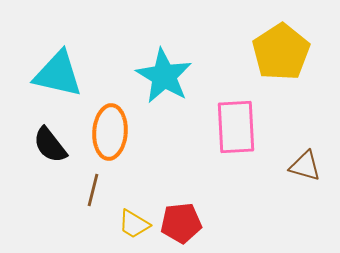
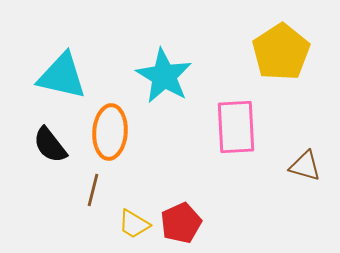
cyan triangle: moved 4 px right, 2 px down
red pentagon: rotated 18 degrees counterclockwise
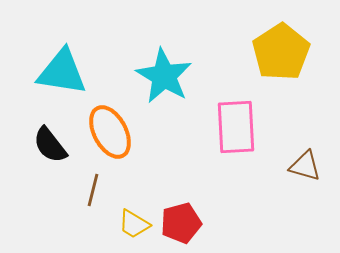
cyan triangle: moved 4 px up; rotated 4 degrees counterclockwise
orange ellipse: rotated 32 degrees counterclockwise
red pentagon: rotated 9 degrees clockwise
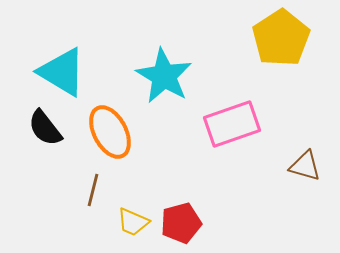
yellow pentagon: moved 14 px up
cyan triangle: rotated 22 degrees clockwise
pink rectangle: moved 4 px left, 3 px up; rotated 74 degrees clockwise
black semicircle: moved 5 px left, 17 px up
yellow trapezoid: moved 1 px left, 2 px up; rotated 8 degrees counterclockwise
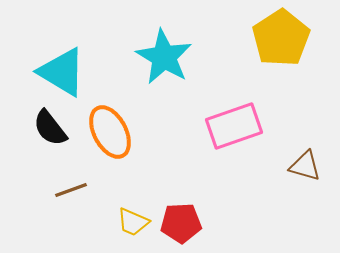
cyan star: moved 19 px up
pink rectangle: moved 2 px right, 2 px down
black semicircle: moved 5 px right
brown line: moved 22 px left; rotated 56 degrees clockwise
red pentagon: rotated 12 degrees clockwise
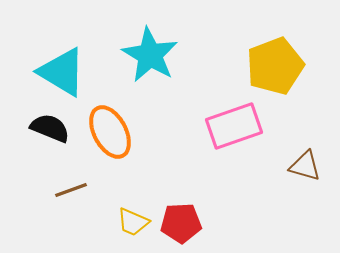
yellow pentagon: moved 6 px left, 28 px down; rotated 12 degrees clockwise
cyan star: moved 14 px left, 2 px up
black semicircle: rotated 150 degrees clockwise
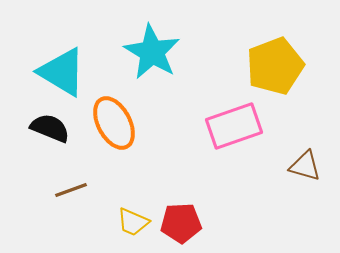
cyan star: moved 2 px right, 3 px up
orange ellipse: moved 4 px right, 9 px up
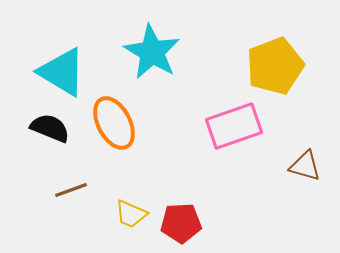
yellow trapezoid: moved 2 px left, 8 px up
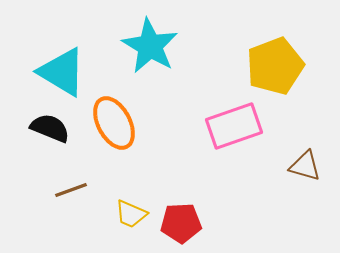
cyan star: moved 2 px left, 6 px up
